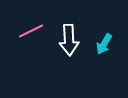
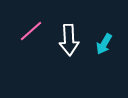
pink line: rotated 15 degrees counterclockwise
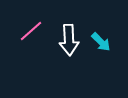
cyan arrow: moved 3 px left, 2 px up; rotated 75 degrees counterclockwise
